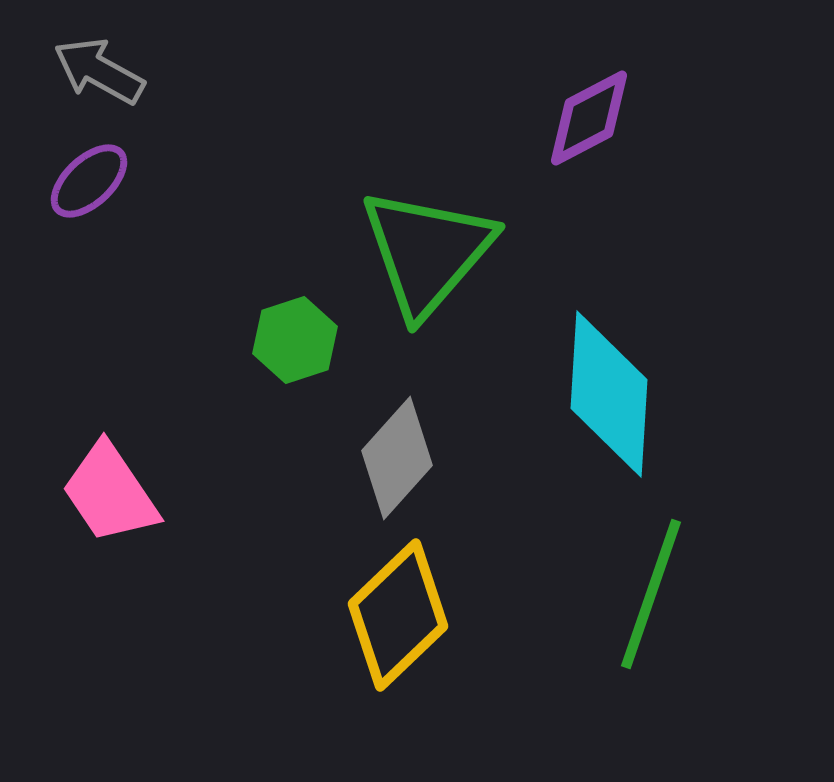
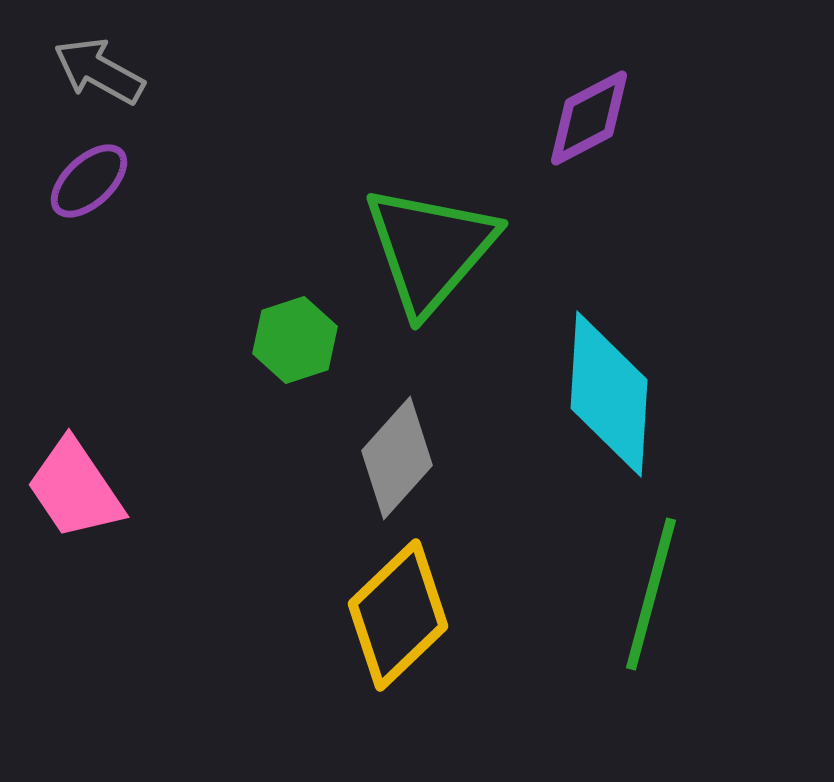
green triangle: moved 3 px right, 3 px up
pink trapezoid: moved 35 px left, 4 px up
green line: rotated 4 degrees counterclockwise
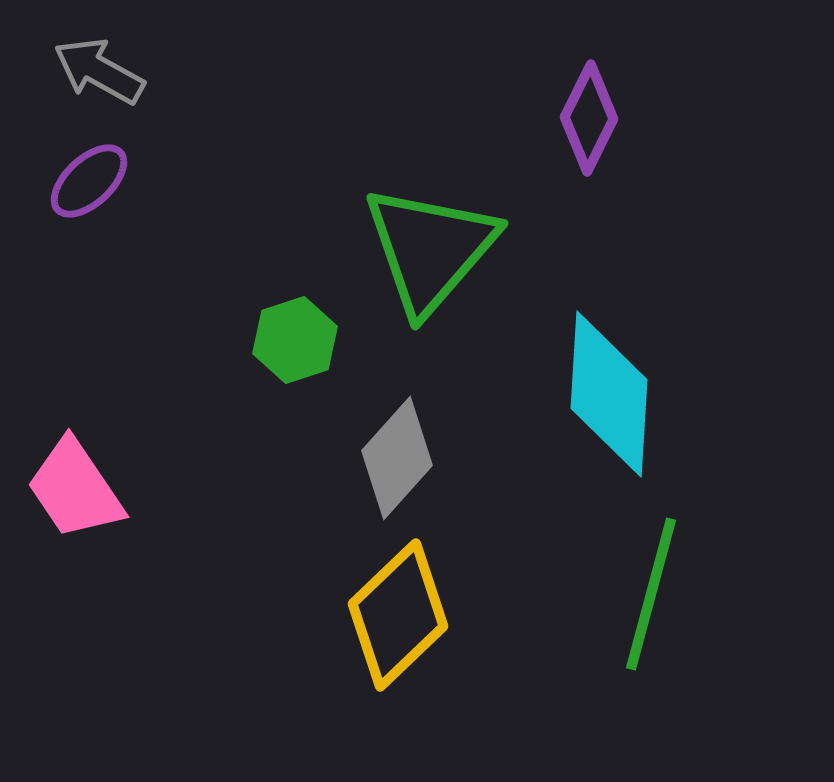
purple diamond: rotated 36 degrees counterclockwise
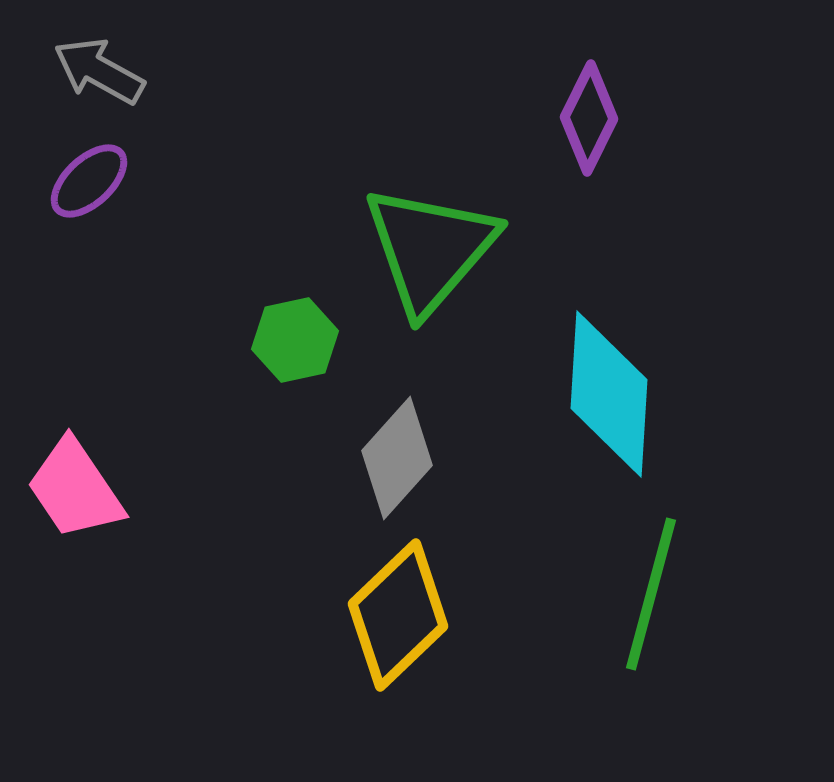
green hexagon: rotated 6 degrees clockwise
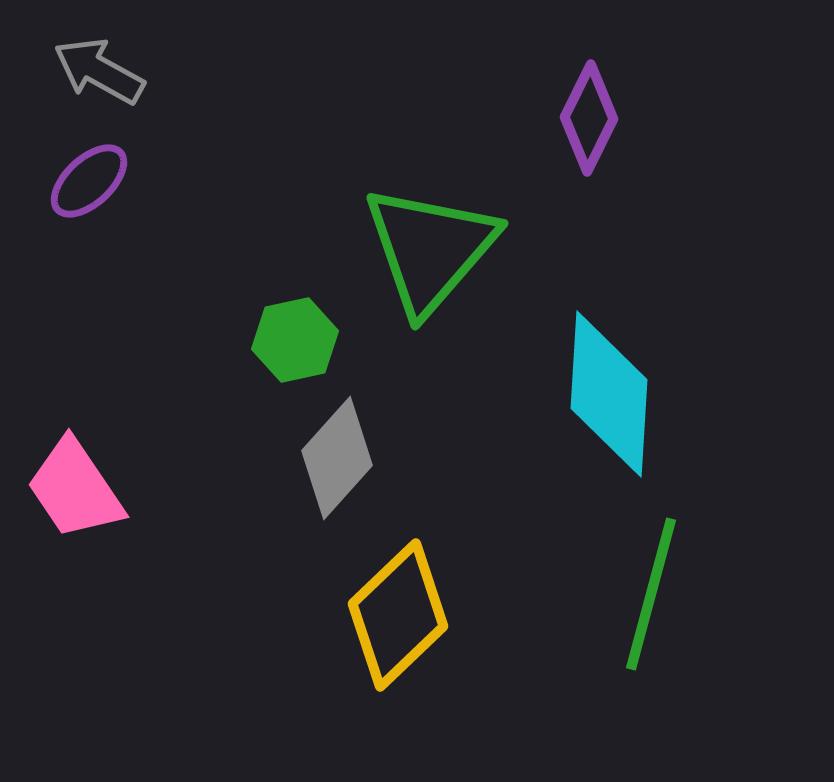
gray diamond: moved 60 px left
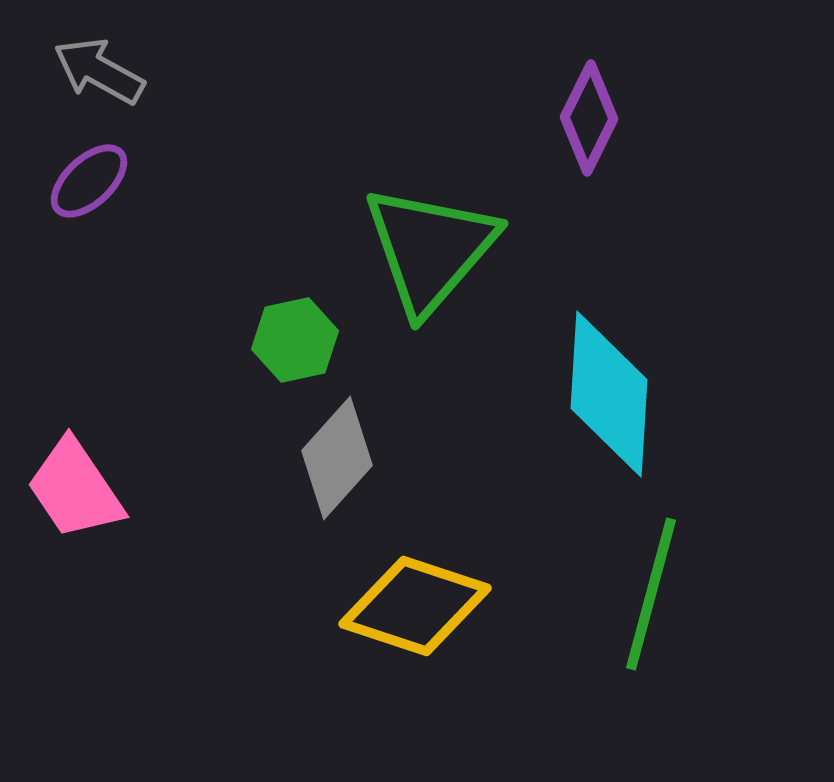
yellow diamond: moved 17 px right, 9 px up; rotated 62 degrees clockwise
